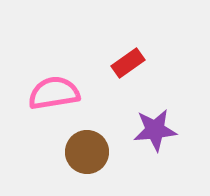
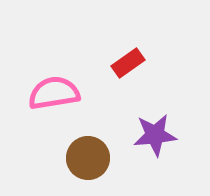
purple star: moved 5 px down
brown circle: moved 1 px right, 6 px down
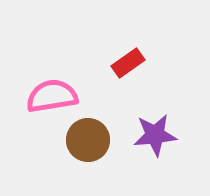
pink semicircle: moved 2 px left, 3 px down
brown circle: moved 18 px up
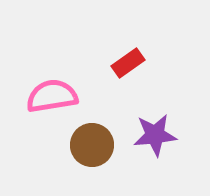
brown circle: moved 4 px right, 5 px down
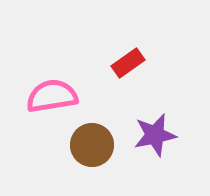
purple star: rotated 6 degrees counterclockwise
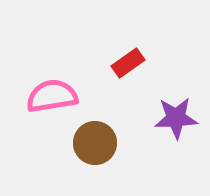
purple star: moved 21 px right, 17 px up; rotated 9 degrees clockwise
brown circle: moved 3 px right, 2 px up
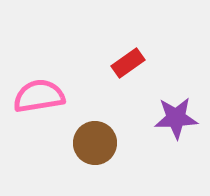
pink semicircle: moved 13 px left
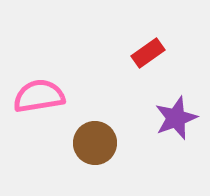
red rectangle: moved 20 px right, 10 px up
purple star: rotated 18 degrees counterclockwise
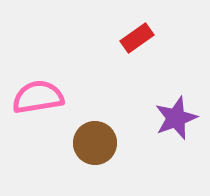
red rectangle: moved 11 px left, 15 px up
pink semicircle: moved 1 px left, 1 px down
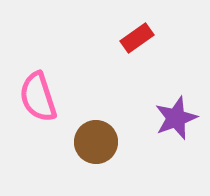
pink semicircle: rotated 99 degrees counterclockwise
brown circle: moved 1 px right, 1 px up
